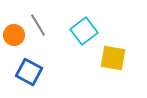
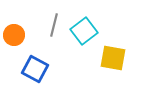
gray line: moved 16 px right; rotated 45 degrees clockwise
blue square: moved 6 px right, 3 px up
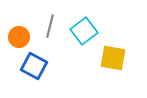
gray line: moved 4 px left, 1 px down
orange circle: moved 5 px right, 2 px down
blue square: moved 1 px left, 3 px up
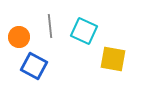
gray line: rotated 20 degrees counterclockwise
cyan square: rotated 28 degrees counterclockwise
yellow square: moved 1 px down
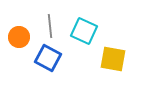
blue square: moved 14 px right, 8 px up
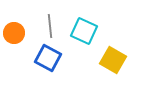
orange circle: moved 5 px left, 4 px up
yellow square: moved 1 px down; rotated 20 degrees clockwise
